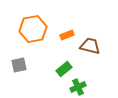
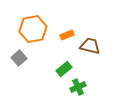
gray square: moved 7 px up; rotated 28 degrees counterclockwise
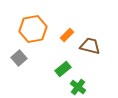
orange rectangle: rotated 24 degrees counterclockwise
green rectangle: moved 1 px left
green cross: rotated 28 degrees counterclockwise
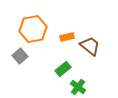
orange rectangle: moved 2 px down; rotated 32 degrees clockwise
brown trapezoid: rotated 25 degrees clockwise
gray square: moved 1 px right, 2 px up
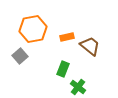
green rectangle: rotated 28 degrees counterclockwise
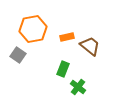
gray square: moved 2 px left, 1 px up; rotated 14 degrees counterclockwise
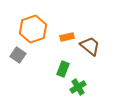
orange hexagon: rotated 8 degrees counterclockwise
green cross: rotated 21 degrees clockwise
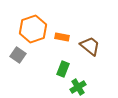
orange rectangle: moved 5 px left; rotated 24 degrees clockwise
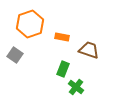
orange hexagon: moved 3 px left, 5 px up
brown trapezoid: moved 1 px left, 4 px down; rotated 20 degrees counterclockwise
gray square: moved 3 px left
green cross: moved 2 px left; rotated 21 degrees counterclockwise
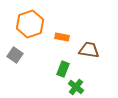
brown trapezoid: rotated 10 degrees counterclockwise
